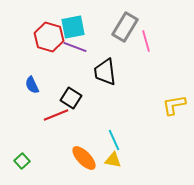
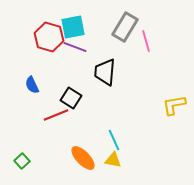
black trapezoid: rotated 12 degrees clockwise
orange ellipse: moved 1 px left
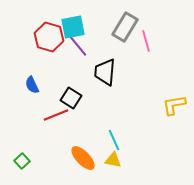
purple line: moved 3 px right, 1 px up; rotated 30 degrees clockwise
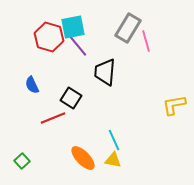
gray rectangle: moved 3 px right, 1 px down
red line: moved 3 px left, 3 px down
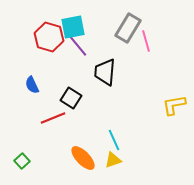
yellow triangle: rotated 30 degrees counterclockwise
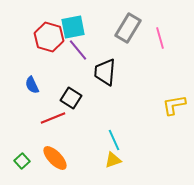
pink line: moved 14 px right, 3 px up
purple line: moved 4 px down
orange ellipse: moved 28 px left
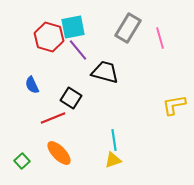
black trapezoid: rotated 100 degrees clockwise
cyan line: rotated 15 degrees clockwise
orange ellipse: moved 4 px right, 5 px up
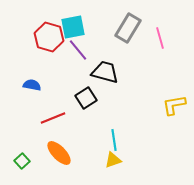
blue semicircle: rotated 126 degrees clockwise
black square: moved 15 px right; rotated 25 degrees clockwise
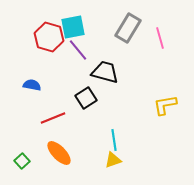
yellow L-shape: moved 9 px left
